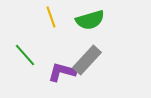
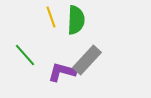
green semicircle: moved 14 px left; rotated 72 degrees counterclockwise
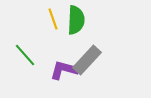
yellow line: moved 2 px right, 2 px down
purple L-shape: moved 2 px right, 2 px up
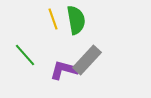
green semicircle: rotated 12 degrees counterclockwise
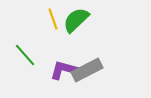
green semicircle: rotated 124 degrees counterclockwise
gray rectangle: moved 10 px down; rotated 20 degrees clockwise
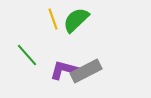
green line: moved 2 px right
gray rectangle: moved 1 px left, 1 px down
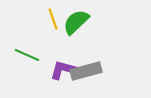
green semicircle: moved 2 px down
green line: rotated 25 degrees counterclockwise
gray rectangle: rotated 12 degrees clockwise
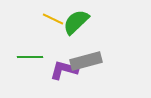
yellow line: rotated 45 degrees counterclockwise
green line: moved 3 px right, 2 px down; rotated 25 degrees counterclockwise
gray rectangle: moved 10 px up
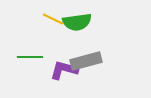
green semicircle: moved 1 px right; rotated 144 degrees counterclockwise
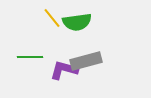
yellow line: moved 1 px left, 1 px up; rotated 25 degrees clockwise
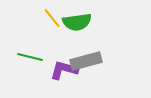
green line: rotated 15 degrees clockwise
